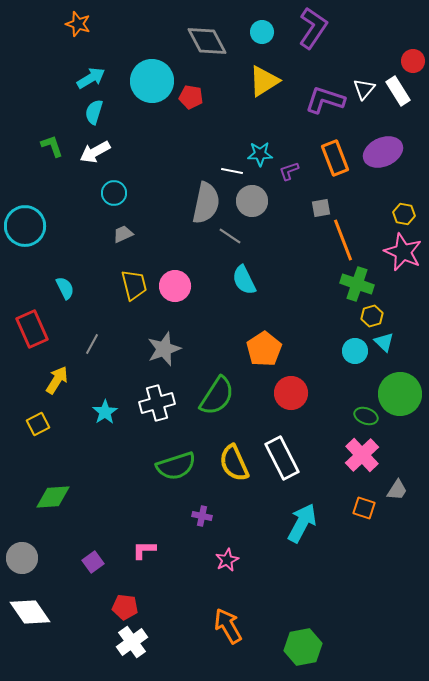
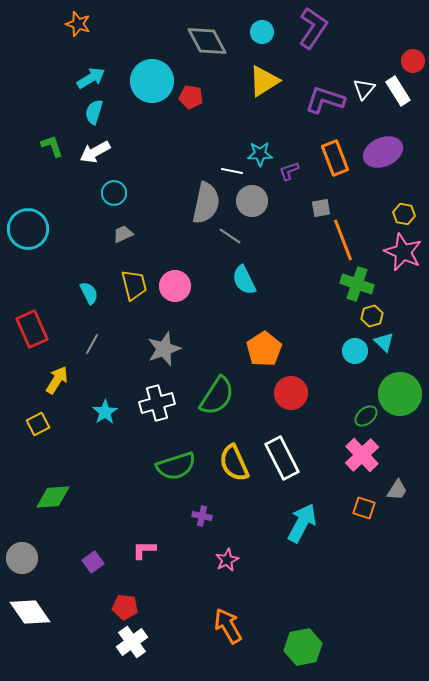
cyan circle at (25, 226): moved 3 px right, 3 px down
cyan semicircle at (65, 288): moved 24 px right, 5 px down
green ellipse at (366, 416): rotated 60 degrees counterclockwise
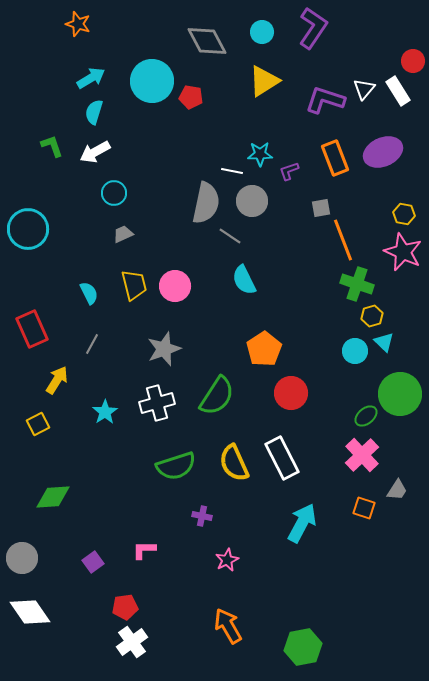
red pentagon at (125, 607): rotated 15 degrees counterclockwise
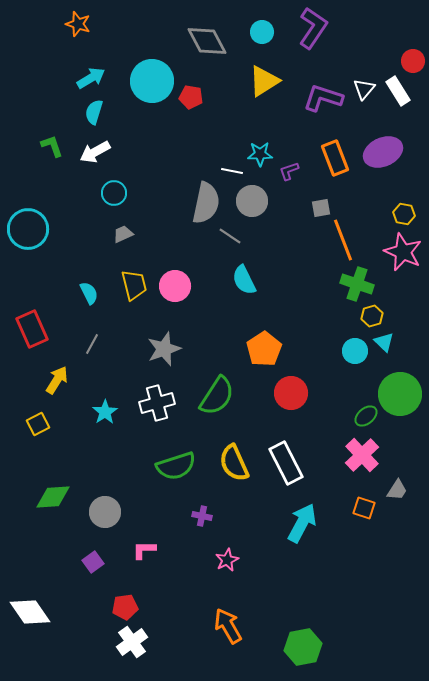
purple L-shape at (325, 100): moved 2 px left, 2 px up
white rectangle at (282, 458): moved 4 px right, 5 px down
gray circle at (22, 558): moved 83 px right, 46 px up
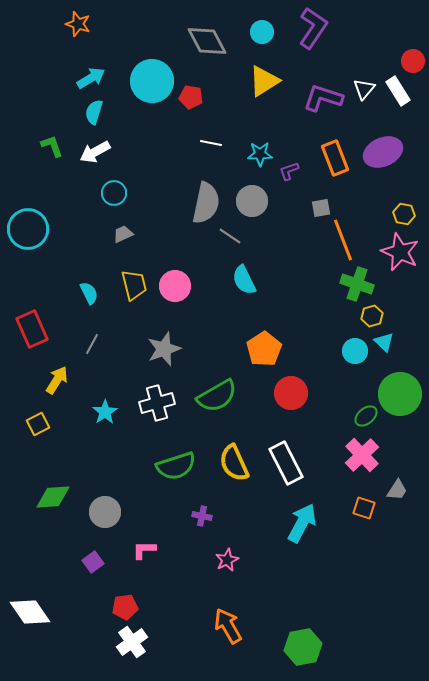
white line at (232, 171): moved 21 px left, 28 px up
pink star at (403, 252): moved 3 px left
green semicircle at (217, 396): rotated 27 degrees clockwise
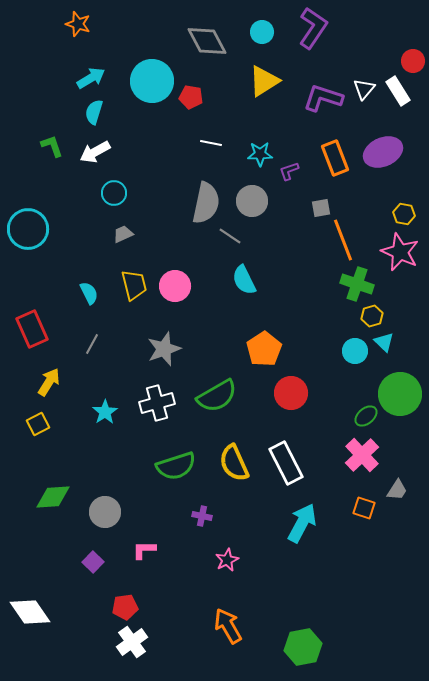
yellow arrow at (57, 380): moved 8 px left, 2 px down
purple square at (93, 562): rotated 10 degrees counterclockwise
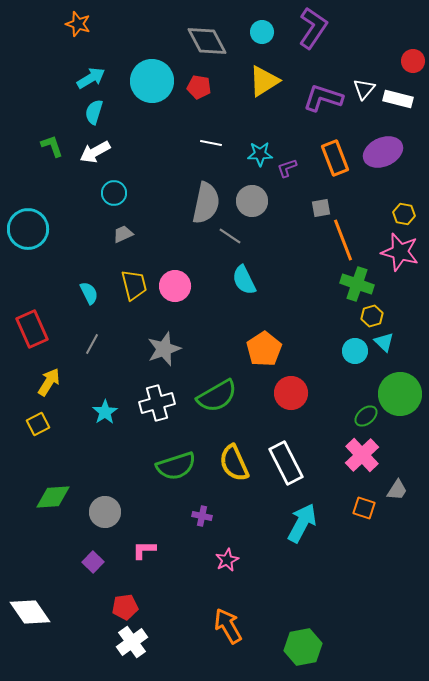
white rectangle at (398, 91): moved 8 px down; rotated 44 degrees counterclockwise
red pentagon at (191, 97): moved 8 px right, 10 px up
purple L-shape at (289, 171): moved 2 px left, 3 px up
pink star at (400, 252): rotated 9 degrees counterclockwise
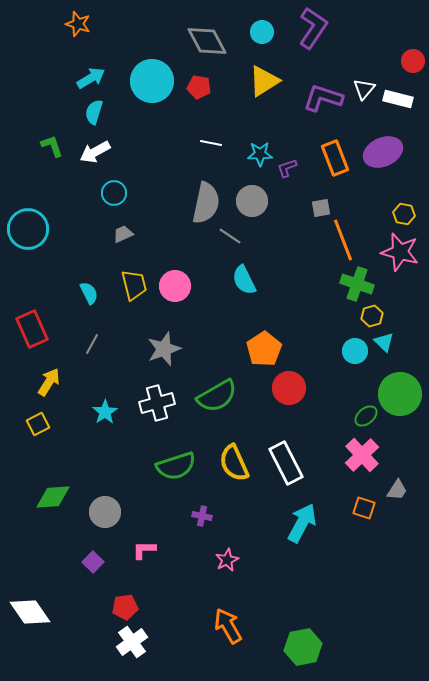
red circle at (291, 393): moved 2 px left, 5 px up
